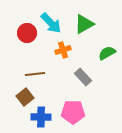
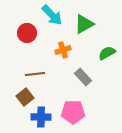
cyan arrow: moved 1 px right, 8 px up
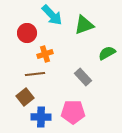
green triangle: moved 1 px down; rotated 10 degrees clockwise
orange cross: moved 18 px left, 4 px down
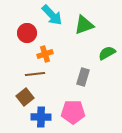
gray rectangle: rotated 60 degrees clockwise
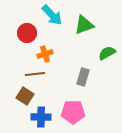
brown square: moved 1 px up; rotated 18 degrees counterclockwise
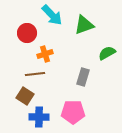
blue cross: moved 2 px left
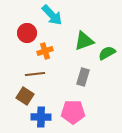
green triangle: moved 16 px down
orange cross: moved 3 px up
blue cross: moved 2 px right
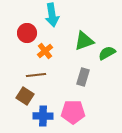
cyan arrow: rotated 35 degrees clockwise
orange cross: rotated 21 degrees counterclockwise
brown line: moved 1 px right, 1 px down
blue cross: moved 2 px right, 1 px up
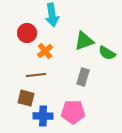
green semicircle: rotated 120 degrees counterclockwise
brown square: moved 1 px right, 2 px down; rotated 18 degrees counterclockwise
